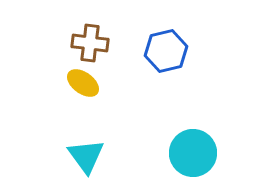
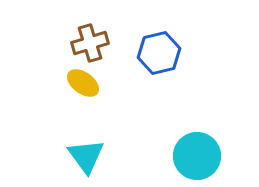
brown cross: rotated 24 degrees counterclockwise
blue hexagon: moved 7 px left, 2 px down
cyan circle: moved 4 px right, 3 px down
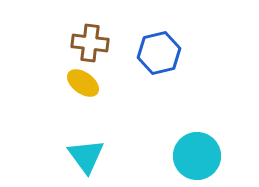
brown cross: rotated 24 degrees clockwise
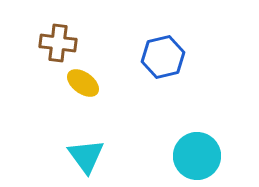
brown cross: moved 32 px left
blue hexagon: moved 4 px right, 4 px down
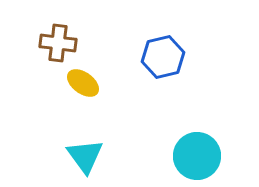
cyan triangle: moved 1 px left
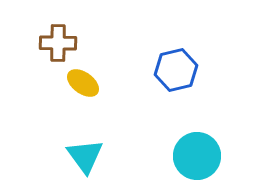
brown cross: rotated 6 degrees counterclockwise
blue hexagon: moved 13 px right, 13 px down
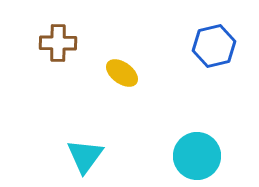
blue hexagon: moved 38 px right, 24 px up
yellow ellipse: moved 39 px right, 10 px up
cyan triangle: rotated 12 degrees clockwise
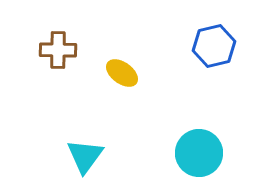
brown cross: moved 7 px down
cyan circle: moved 2 px right, 3 px up
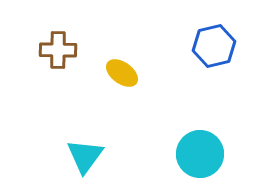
cyan circle: moved 1 px right, 1 px down
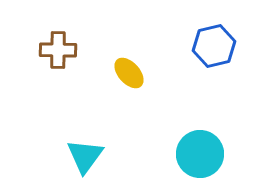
yellow ellipse: moved 7 px right; rotated 12 degrees clockwise
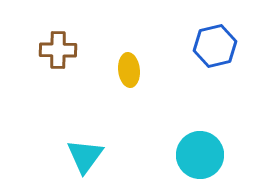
blue hexagon: moved 1 px right
yellow ellipse: moved 3 px up; rotated 36 degrees clockwise
cyan circle: moved 1 px down
